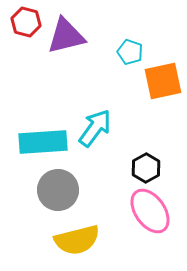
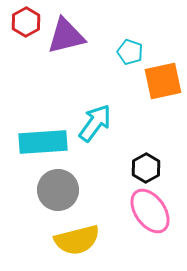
red hexagon: rotated 16 degrees clockwise
cyan arrow: moved 5 px up
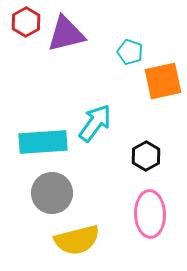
purple triangle: moved 2 px up
black hexagon: moved 12 px up
gray circle: moved 6 px left, 3 px down
pink ellipse: moved 3 px down; rotated 33 degrees clockwise
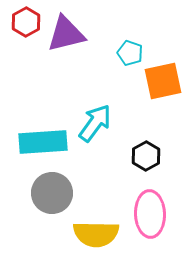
cyan pentagon: moved 1 px down
yellow semicircle: moved 19 px right, 6 px up; rotated 15 degrees clockwise
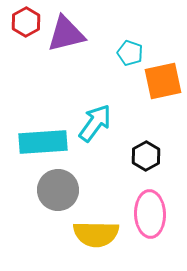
gray circle: moved 6 px right, 3 px up
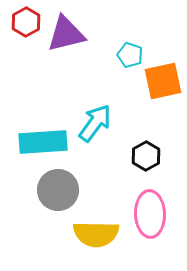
cyan pentagon: moved 2 px down
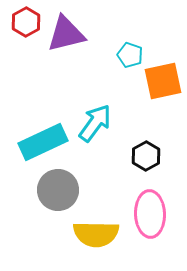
cyan rectangle: rotated 21 degrees counterclockwise
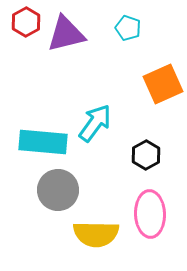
cyan pentagon: moved 2 px left, 27 px up
orange square: moved 3 px down; rotated 12 degrees counterclockwise
cyan rectangle: rotated 30 degrees clockwise
black hexagon: moved 1 px up
